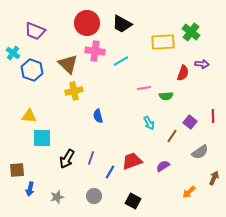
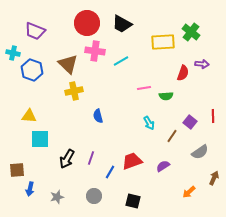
cyan cross: rotated 24 degrees counterclockwise
cyan square: moved 2 px left, 1 px down
black square: rotated 14 degrees counterclockwise
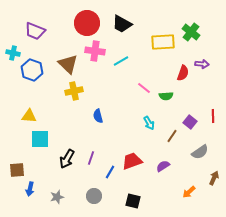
pink line: rotated 48 degrees clockwise
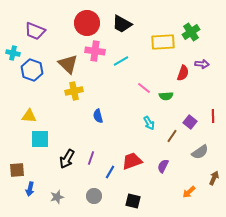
green cross: rotated 18 degrees clockwise
purple semicircle: rotated 32 degrees counterclockwise
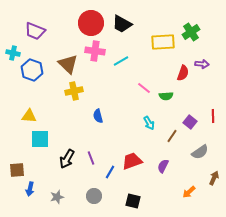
red circle: moved 4 px right
purple line: rotated 40 degrees counterclockwise
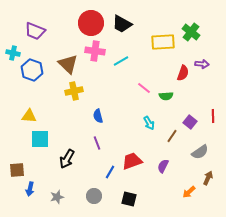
green cross: rotated 18 degrees counterclockwise
purple line: moved 6 px right, 15 px up
brown arrow: moved 6 px left
black square: moved 4 px left, 2 px up
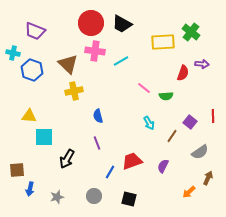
cyan square: moved 4 px right, 2 px up
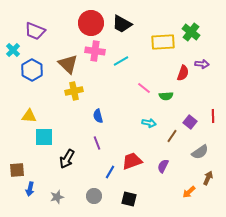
cyan cross: moved 3 px up; rotated 32 degrees clockwise
blue hexagon: rotated 10 degrees clockwise
cyan arrow: rotated 48 degrees counterclockwise
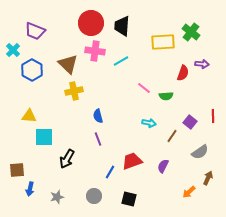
black trapezoid: moved 2 px down; rotated 65 degrees clockwise
purple line: moved 1 px right, 4 px up
